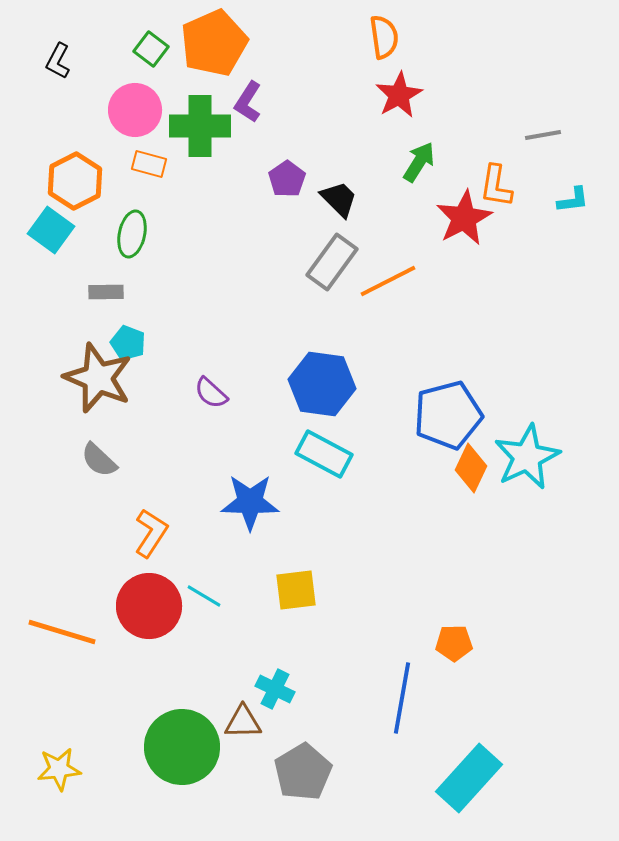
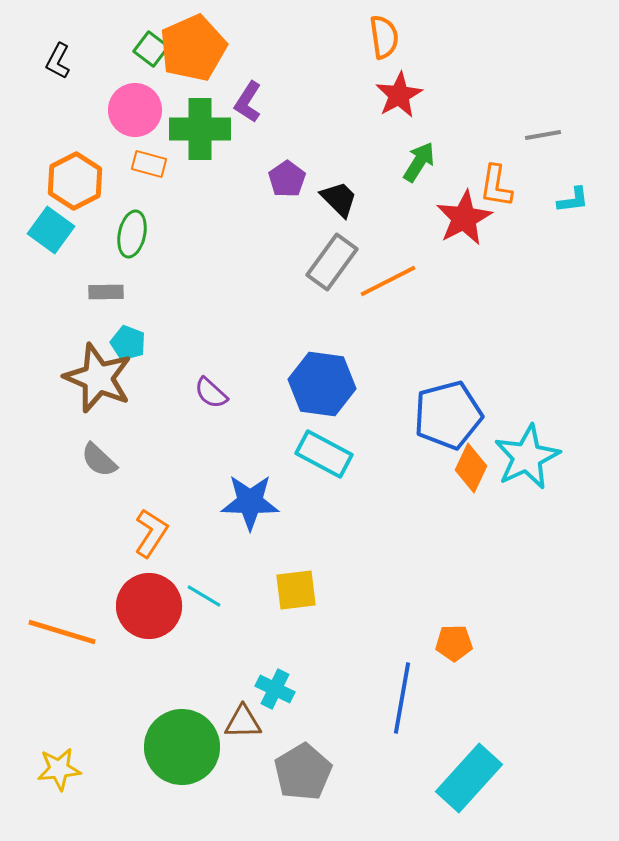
orange pentagon at (214, 43): moved 21 px left, 5 px down
green cross at (200, 126): moved 3 px down
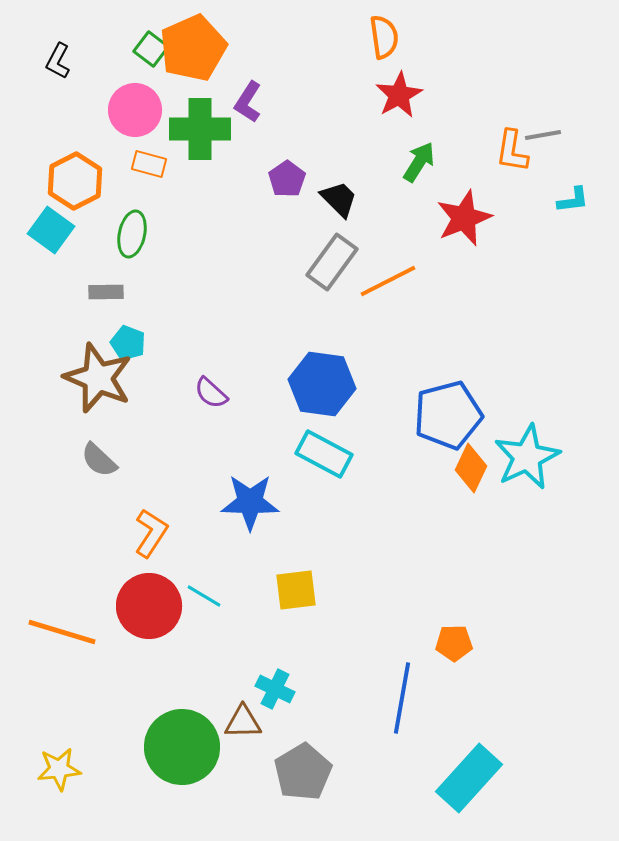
orange L-shape at (496, 186): moved 16 px right, 35 px up
red star at (464, 218): rotated 6 degrees clockwise
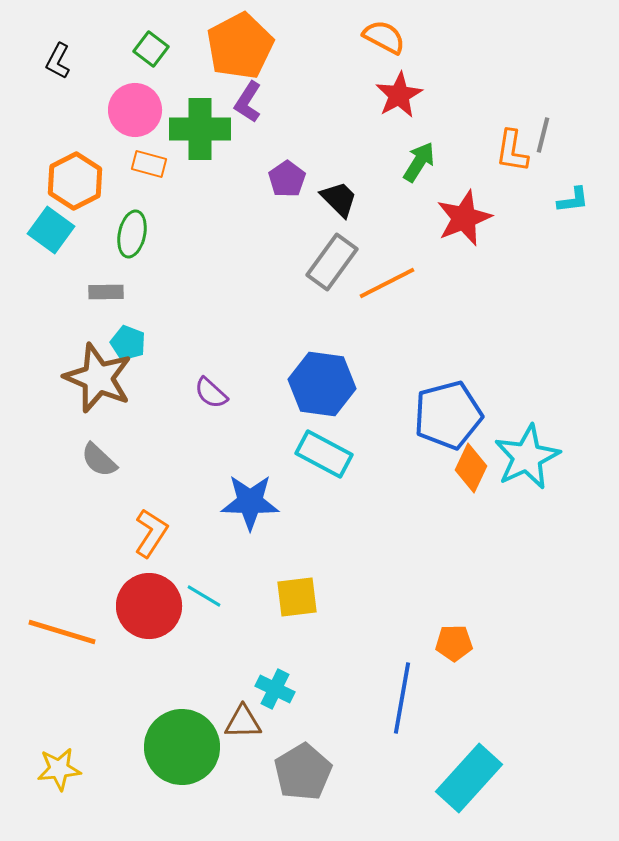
orange semicircle at (384, 37): rotated 54 degrees counterclockwise
orange pentagon at (193, 48): moved 47 px right, 2 px up; rotated 4 degrees counterclockwise
gray line at (543, 135): rotated 66 degrees counterclockwise
orange line at (388, 281): moved 1 px left, 2 px down
yellow square at (296, 590): moved 1 px right, 7 px down
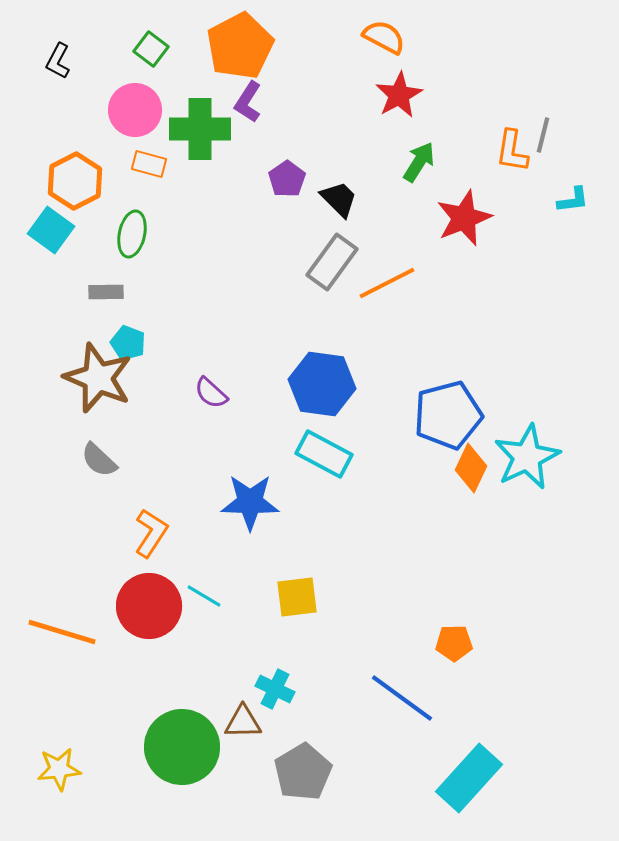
blue line at (402, 698): rotated 64 degrees counterclockwise
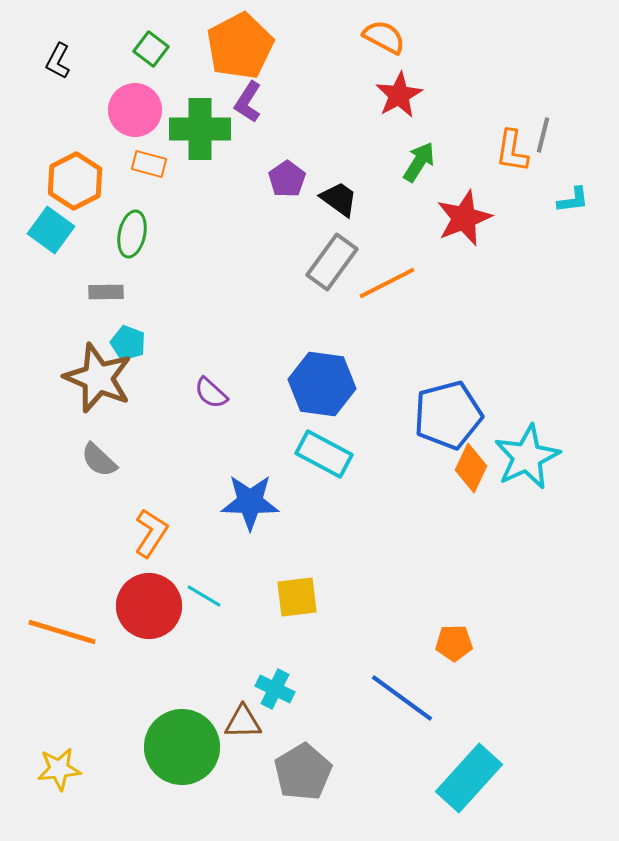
black trapezoid at (339, 199): rotated 9 degrees counterclockwise
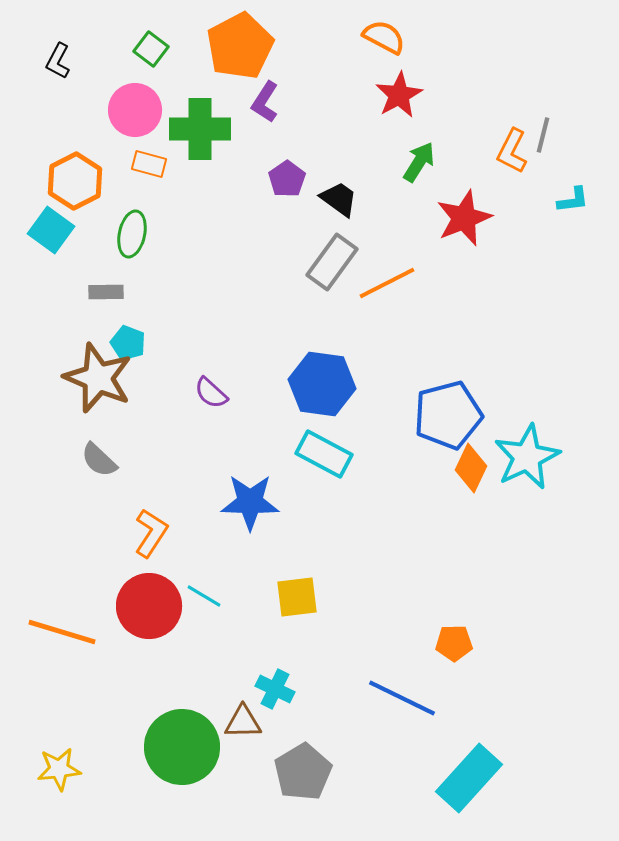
purple L-shape at (248, 102): moved 17 px right
orange L-shape at (512, 151): rotated 18 degrees clockwise
blue line at (402, 698): rotated 10 degrees counterclockwise
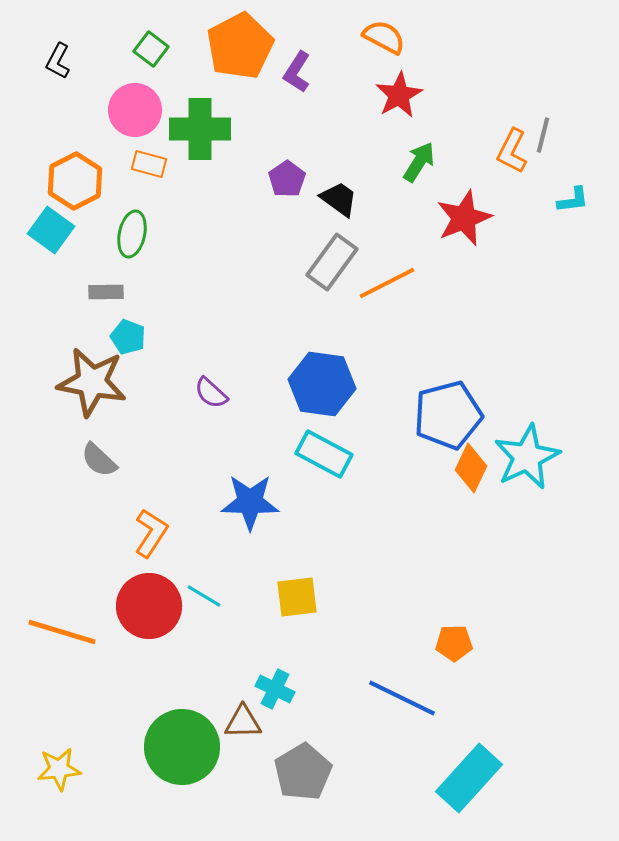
purple L-shape at (265, 102): moved 32 px right, 30 px up
cyan pentagon at (128, 343): moved 6 px up
brown star at (98, 378): moved 6 px left, 4 px down; rotated 12 degrees counterclockwise
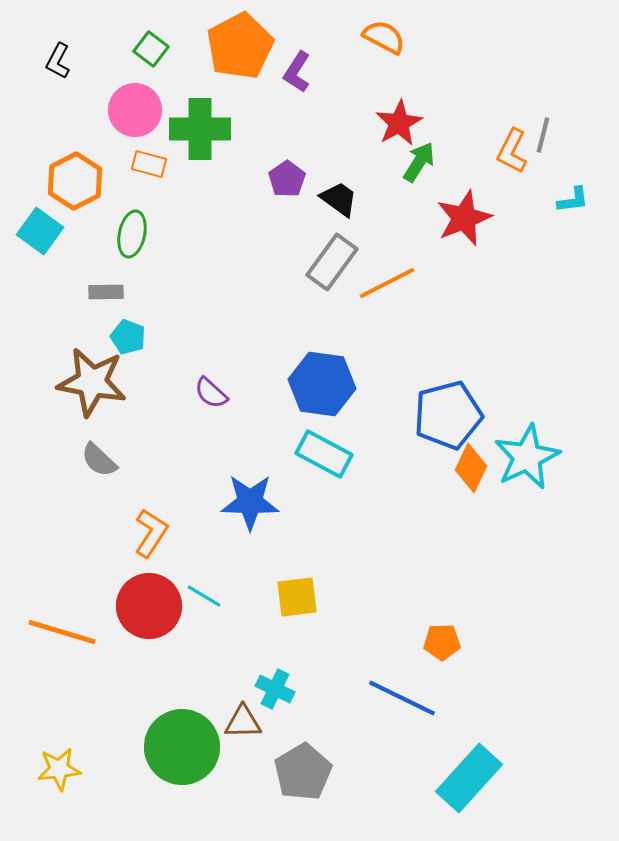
red star at (399, 95): moved 28 px down
cyan square at (51, 230): moved 11 px left, 1 px down
orange pentagon at (454, 643): moved 12 px left, 1 px up
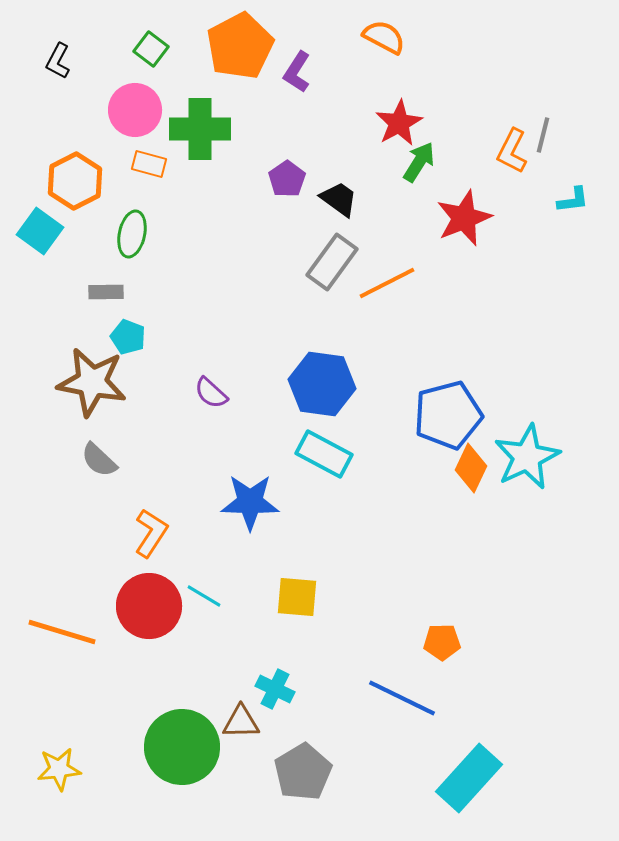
yellow square at (297, 597): rotated 12 degrees clockwise
brown triangle at (243, 722): moved 2 px left
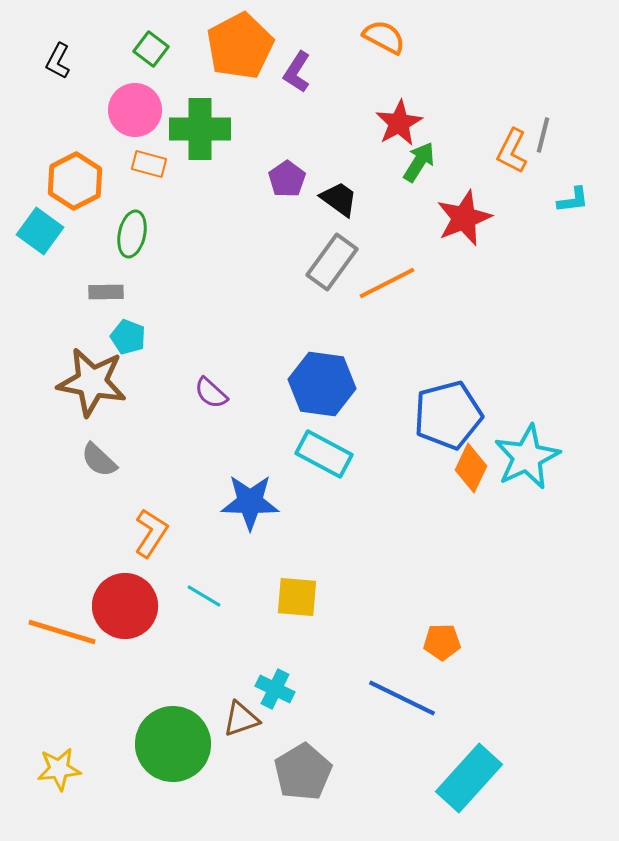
red circle at (149, 606): moved 24 px left
brown triangle at (241, 722): moved 3 px up; rotated 18 degrees counterclockwise
green circle at (182, 747): moved 9 px left, 3 px up
